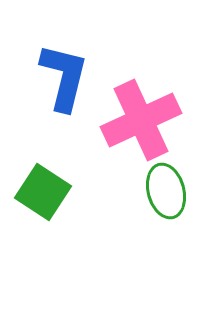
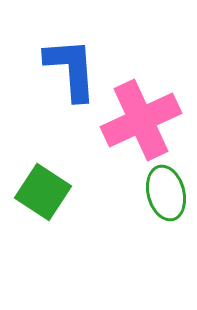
blue L-shape: moved 7 px right, 8 px up; rotated 18 degrees counterclockwise
green ellipse: moved 2 px down
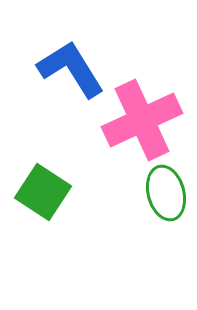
blue L-shape: rotated 28 degrees counterclockwise
pink cross: moved 1 px right
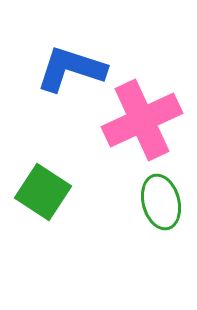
blue L-shape: rotated 40 degrees counterclockwise
green ellipse: moved 5 px left, 9 px down
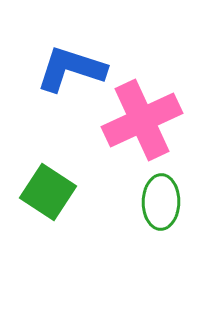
green square: moved 5 px right
green ellipse: rotated 16 degrees clockwise
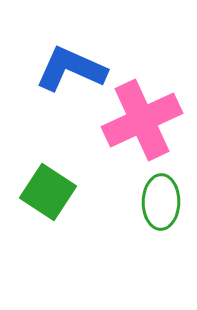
blue L-shape: rotated 6 degrees clockwise
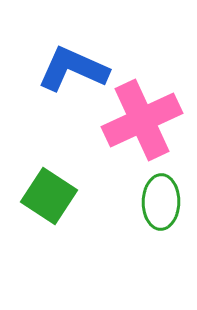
blue L-shape: moved 2 px right
green square: moved 1 px right, 4 px down
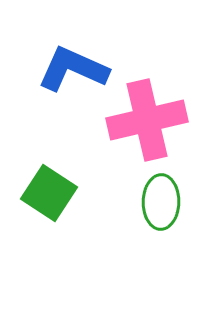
pink cross: moved 5 px right; rotated 12 degrees clockwise
green square: moved 3 px up
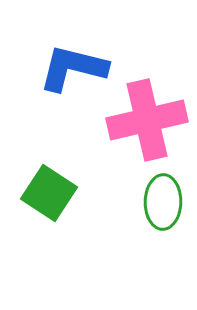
blue L-shape: moved 1 px up; rotated 10 degrees counterclockwise
green ellipse: moved 2 px right
